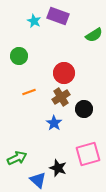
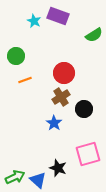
green circle: moved 3 px left
orange line: moved 4 px left, 12 px up
green arrow: moved 2 px left, 19 px down
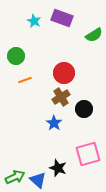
purple rectangle: moved 4 px right, 2 px down
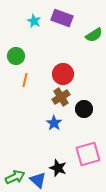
red circle: moved 1 px left, 1 px down
orange line: rotated 56 degrees counterclockwise
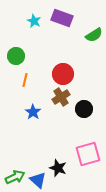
blue star: moved 21 px left, 11 px up
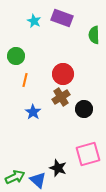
green semicircle: rotated 120 degrees clockwise
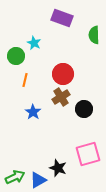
cyan star: moved 22 px down
blue triangle: rotated 48 degrees clockwise
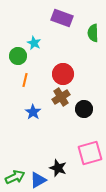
green semicircle: moved 1 px left, 2 px up
green circle: moved 2 px right
pink square: moved 2 px right, 1 px up
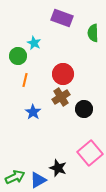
pink square: rotated 25 degrees counterclockwise
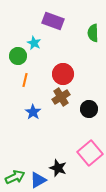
purple rectangle: moved 9 px left, 3 px down
black circle: moved 5 px right
